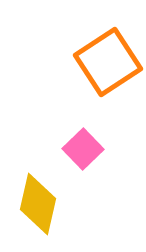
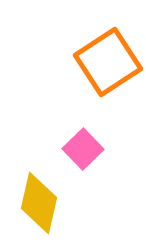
yellow diamond: moved 1 px right, 1 px up
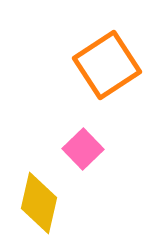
orange square: moved 1 px left, 3 px down
